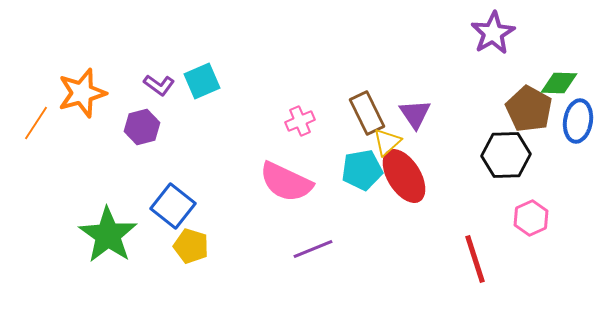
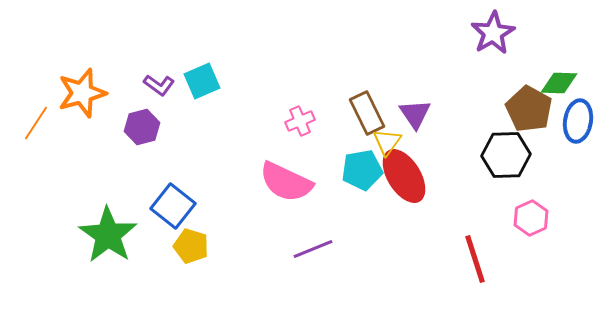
yellow triangle: rotated 12 degrees counterclockwise
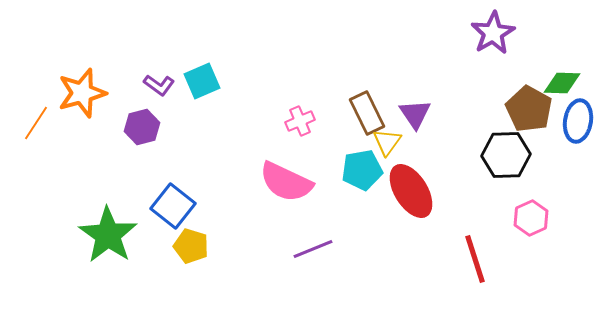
green diamond: moved 3 px right
red ellipse: moved 7 px right, 15 px down
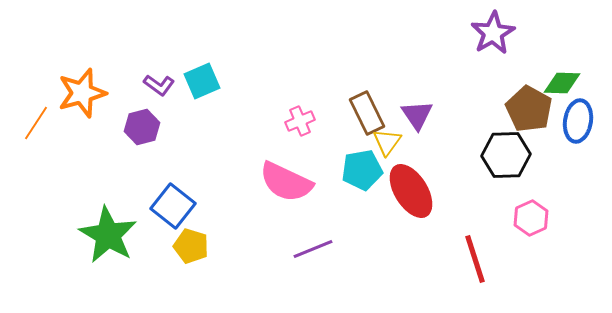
purple triangle: moved 2 px right, 1 px down
green star: rotated 4 degrees counterclockwise
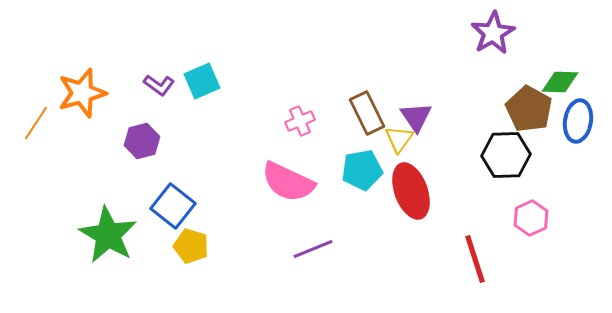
green diamond: moved 2 px left, 1 px up
purple triangle: moved 1 px left, 2 px down
purple hexagon: moved 14 px down
yellow triangle: moved 12 px right, 3 px up
pink semicircle: moved 2 px right
red ellipse: rotated 12 degrees clockwise
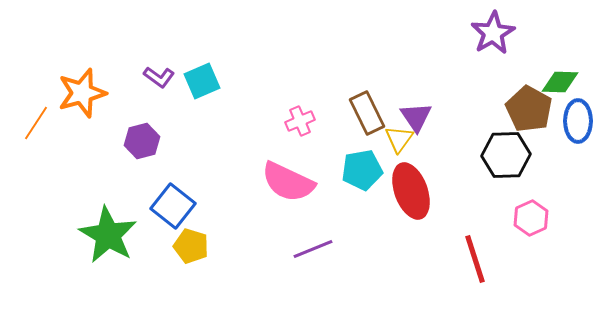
purple L-shape: moved 8 px up
blue ellipse: rotated 9 degrees counterclockwise
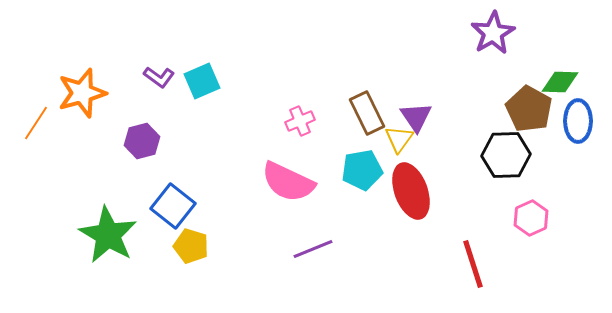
red line: moved 2 px left, 5 px down
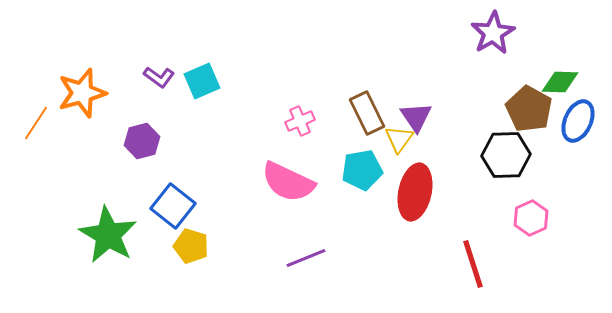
blue ellipse: rotated 24 degrees clockwise
red ellipse: moved 4 px right, 1 px down; rotated 32 degrees clockwise
purple line: moved 7 px left, 9 px down
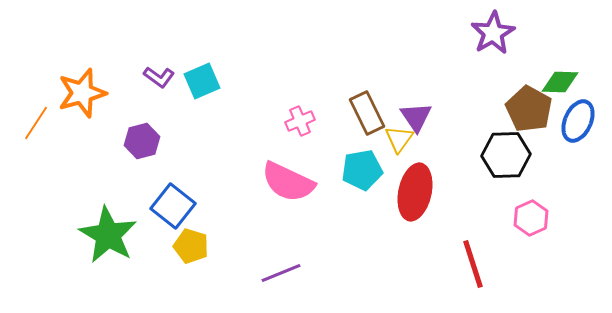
purple line: moved 25 px left, 15 px down
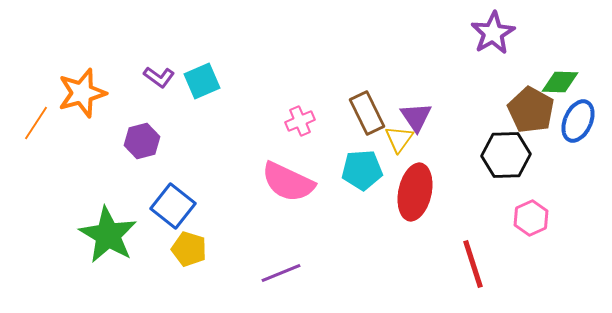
brown pentagon: moved 2 px right, 1 px down
cyan pentagon: rotated 6 degrees clockwise
yellow pentagon: moved 2 px left, 3 px down
